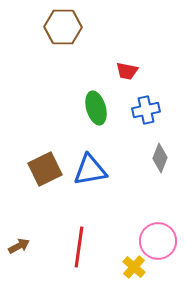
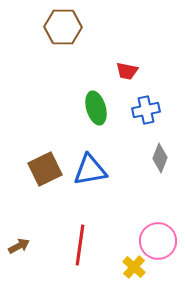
red line: moved 1 px right, 2 px up
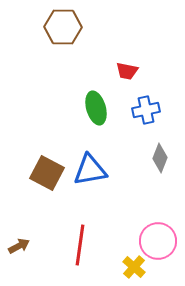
brown square: moved 2 px right, 4 px down; rotated 36 degrees counterclockwise
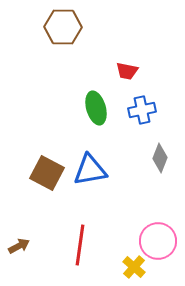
blue cross: moved 4 px left
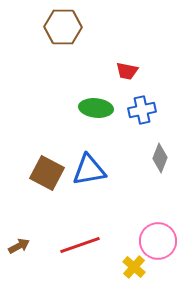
green ellipse: rotated 68 degrees counterclockwise
blue triangle: moved 1 px left
red line: rotated 63 degrees clockwise
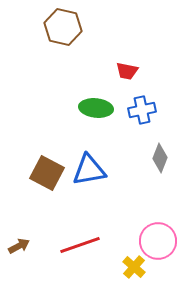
brown hexagon: rotated 12 degrees clockwise
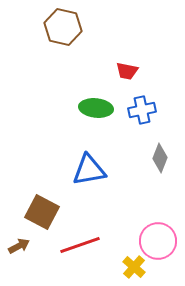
brown square: moved 5 px left, 39 px down
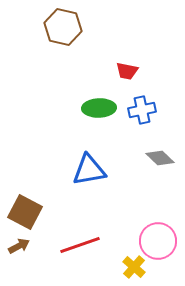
green ellipse: moved 3 px right; rotated 8 degrees counterclockwise
gray diamond: rotated 68 degrees counterclockwise
brown square: moved 17 px left
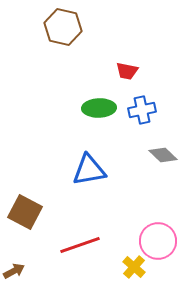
gray diamond: moved 3 px right, 3 px up
brown arrow: moved 5 px left, 25 px down
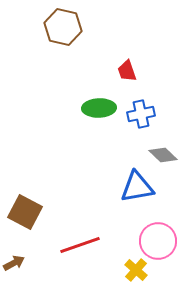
red trapezoid: rotated 60 degrees clockwise
blue cross: moved 1 px left, 4 px down
blue triangle: moved 48 px right, 17 px down
yellow cross: moved 2 px right, 3 px down
brown arrow: moved 8 px up
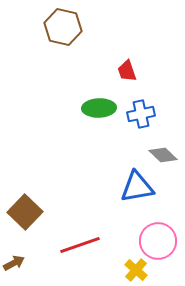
brown square: rotated 16 degrees clockwise
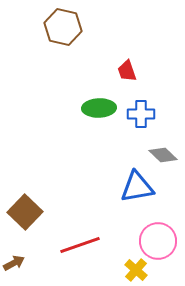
blue cross: rotated 12 degrees clockwise
